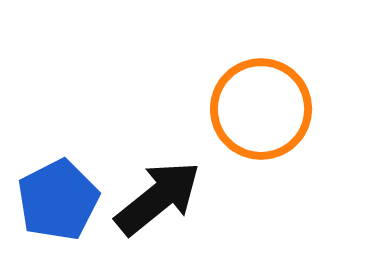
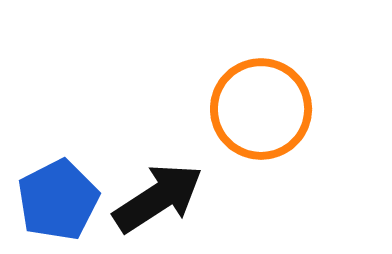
black arrow: rotated 6 degrees clockwise
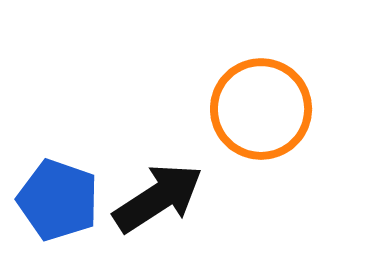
blue pentagon: rotated 26 degrees counterclockwise
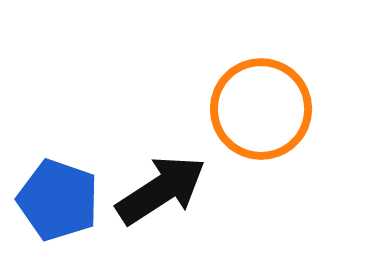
black arrow: moved 3 px right, 8 px up
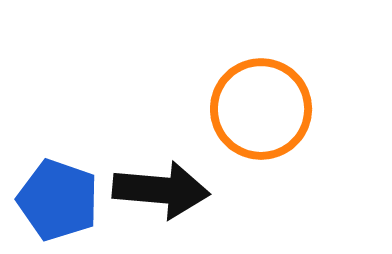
black arrow: rotated 38 degrees clockwise
